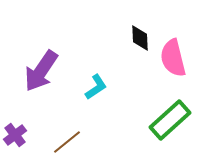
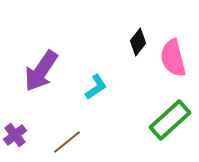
black diamond: moved 2 px left, 4 px down; rotated 40 degrees clockwise
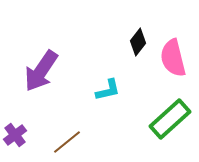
cyan L-shape: moved 12 px right, 3 px down; rotated 20 degrees clockwise
green rectangle: moved 1 px up
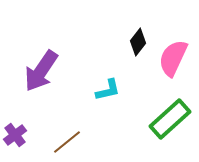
pink semicircle: rotated 39 degrees clockwise
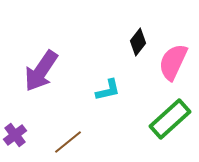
pink semicircle: moved 4 px down
brown line: moved 1 px right
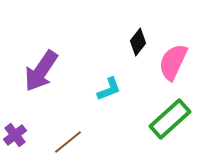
cyan L-shape: moved 1 px right, 1 px up; rotated 8 degrees counterclockwise
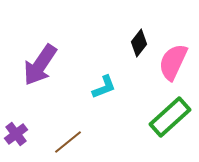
black diamond: moved 1 px right, 1 px down
purple arrow: moved 1 px left, 6 px up
cyan L-shape: moved 5 px left, 2 px up
green rectangle: moved 2 px up
purple cross: moved 1 px right, 1 px up
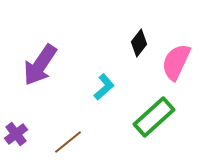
pink semicircle: moved 3 px right
cyan L-shape: rotated 20 degrees counterclockwise
green rectangle: moved 16 px left
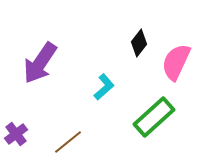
purple arrow: moved 2 px up
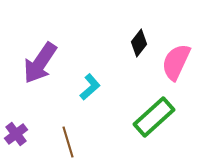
cyan L-shape: moved 14 px left
brown line: rotated 68 degrees counterclockwise
